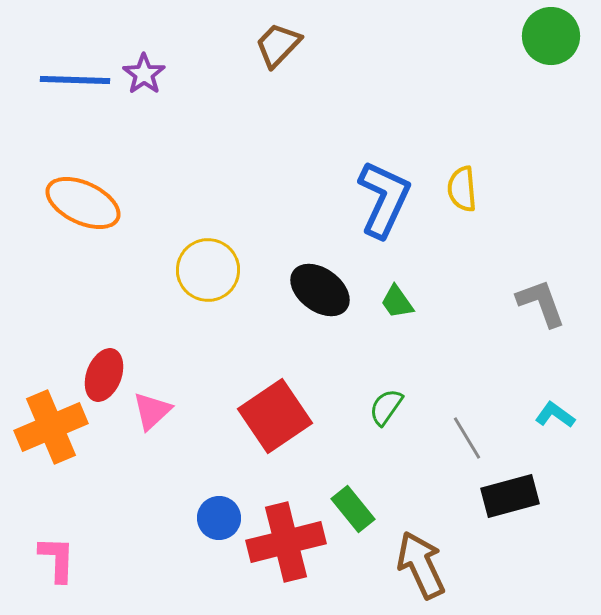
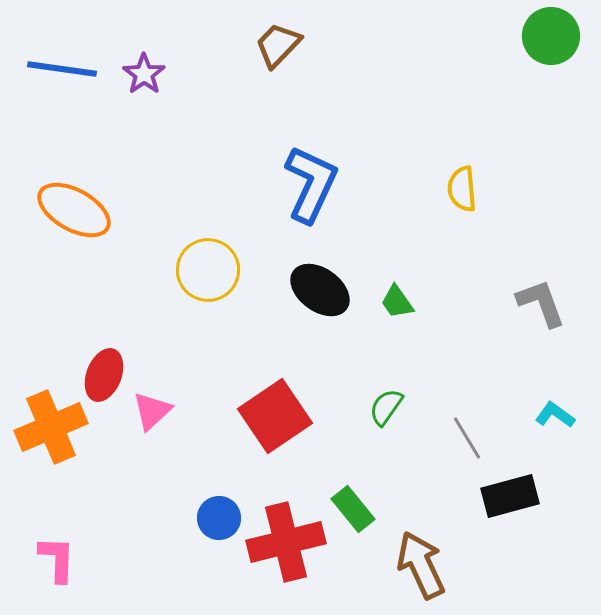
blue line: moved 13 px left, 11 px up; rotated 6 degrees clockwise
blue L-shape: moved 73 px left, 15 px up
orange ellipse: moved 9 px left, 7 px down; rotated 4 degrees clockwise
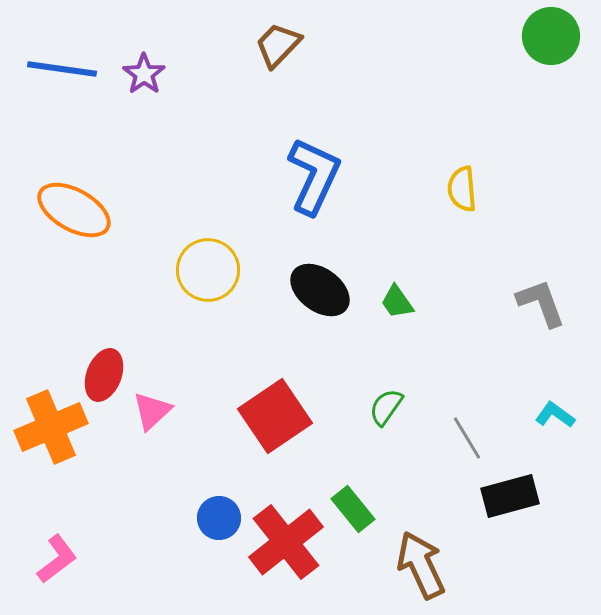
blue L-shape: moved 3 px right, 8 px up
red cross: rotated 24 degrees counterclockwise
pink L-shape: rotated 51 degrees clockwise
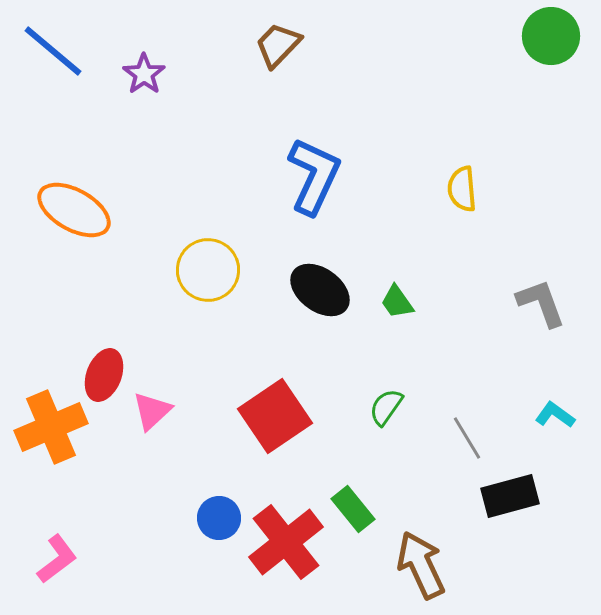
blue line: moved 9 px left, 18 px up; rotated 32 degrees clockwise
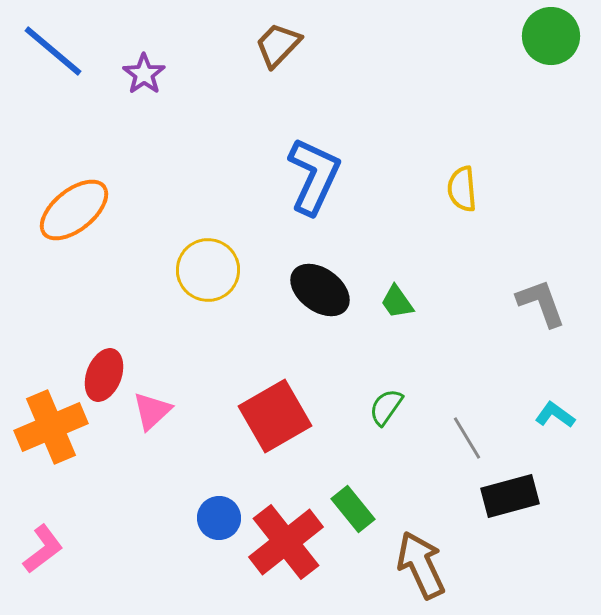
orange ellipse: rotated 68 degrees counterclockwise
red square: rotated 4 degrees clockwise
pink L-shape: moved 14 px left, 10 px up
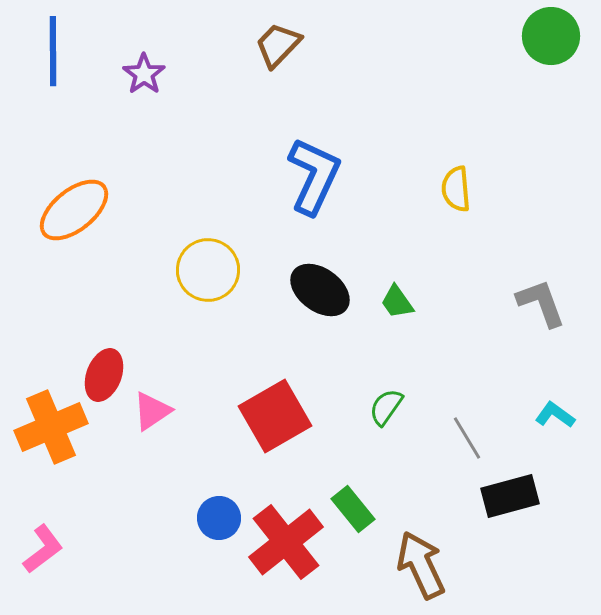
blue line: rotated 50 degrees clockwise
yellow semicircle: moved 6 px left
pink triangle: rotated 9 degrees clockwise
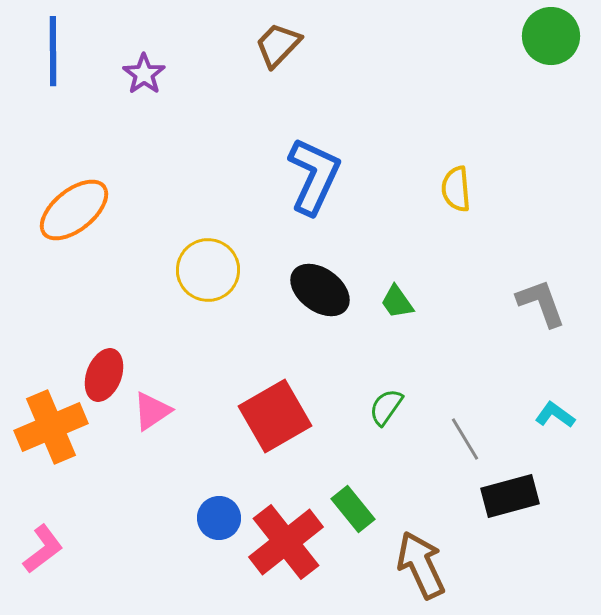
gray line: moved 2 px left, 1 px down
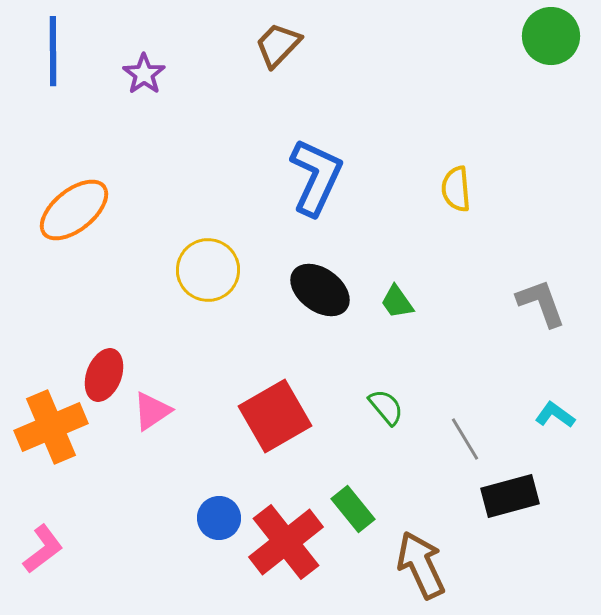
blue L-shape: moved 2 px right, 1 px down
green semicircle: rotated 105 degrees clockwise
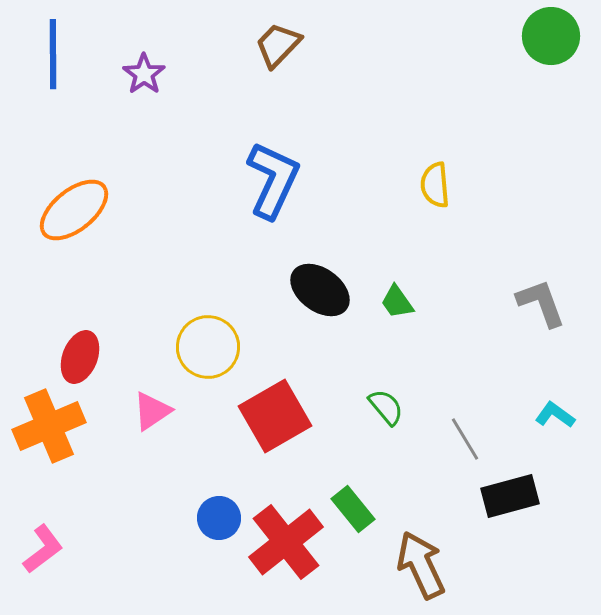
blue line: moved 3 px down
blue L-shape: moved 43 px left, 3 px down
yellow semicircle: moved 21 px left, 4 px up
yellow circle: moved 77 px down
red ellipse: moved 24 px left, 18 px up
orange cross: moved 2 px left, 1 px up
